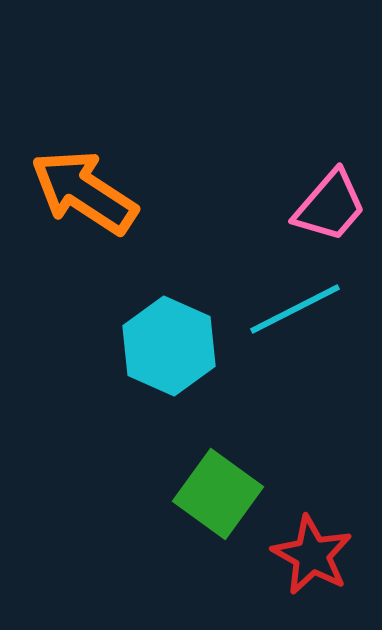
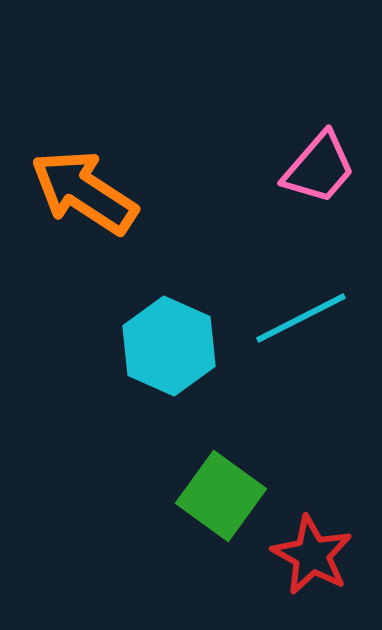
pink trapezoid: moved 11 px left, 38 px up
cyan line: moved 6 px right, 9 px down
green square: moved 3 px right, 2 px down
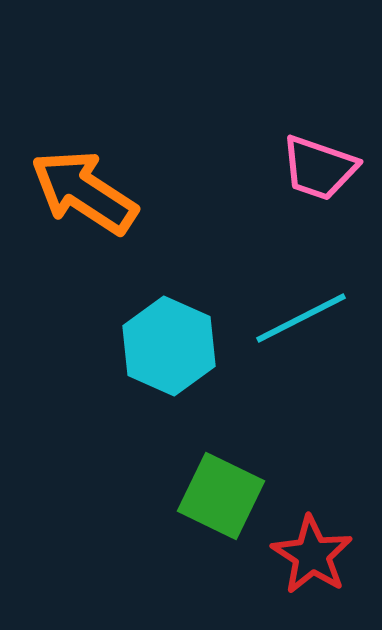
pink trapezoid: rotated 68 degrees clockwise
green square: rotated 10 degrees counterclockwise
red star: rotated 4 degrees clockwise
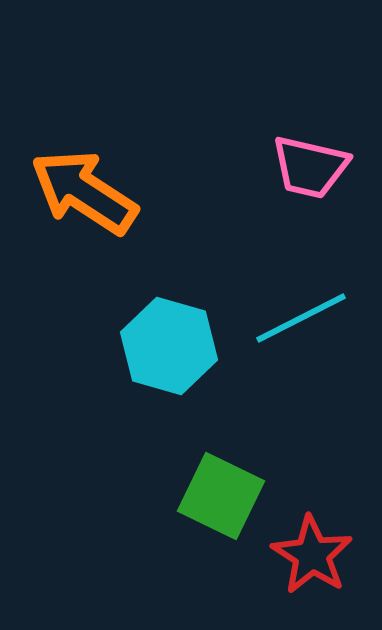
pink trapezoid: moved 9 px left, 1 px up; rotated 6 degrees counterclockwise
cyan hexagon: rotated 8 degrees counterclockwise
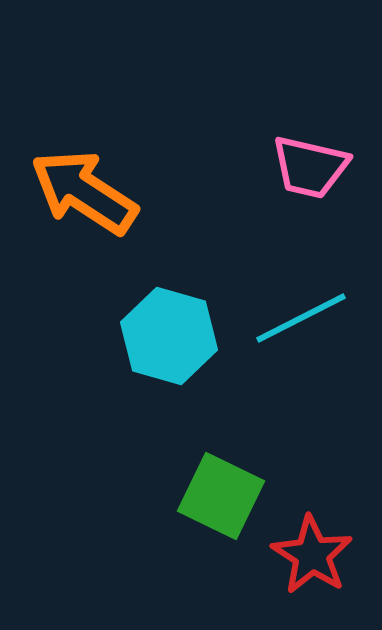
cyan hexagon: moved 10 px up
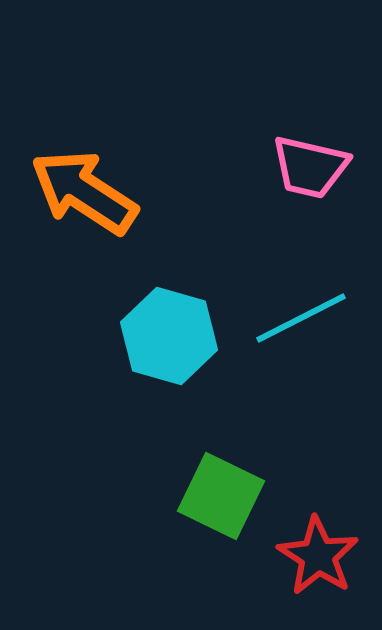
red star: moved 6 px right, 1 px down
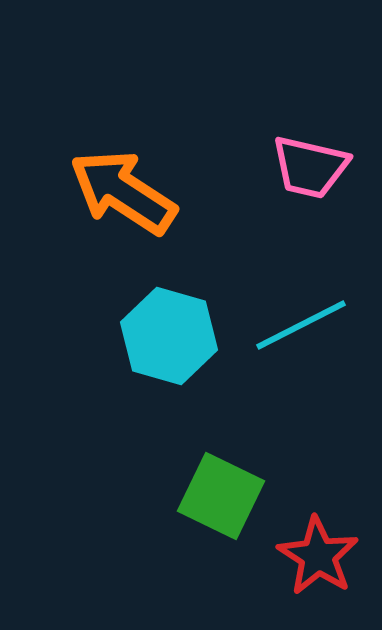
orange arrow: moved 39 px right
cyan line: moved 7 px down
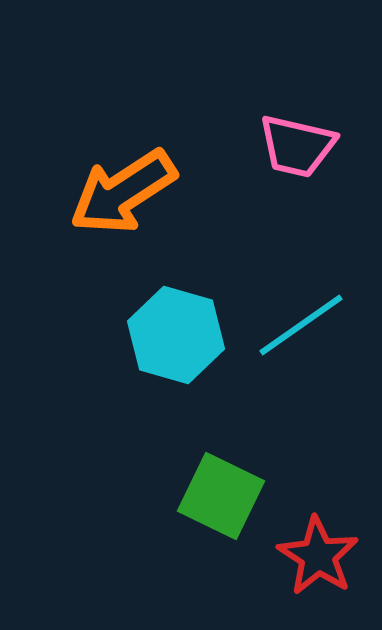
pink trapezoid: moved 13 px left, 21 px up
orange arrow: rotated 66 degrees counterclockwise
cyan line: rotated 8 degrees counterclockwise
cyan hexagon: moved 7 px right, 1 px up
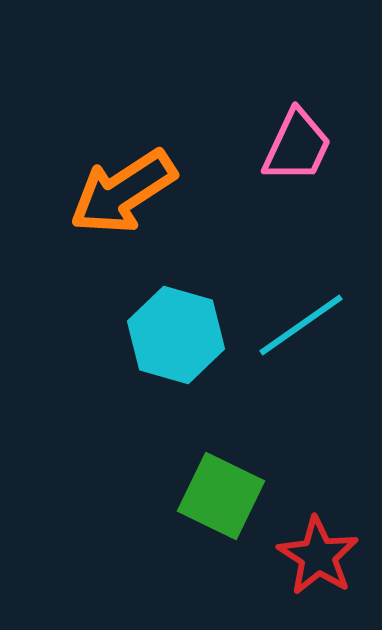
pink trapezoid: rotated 78 degrees counterclockwise
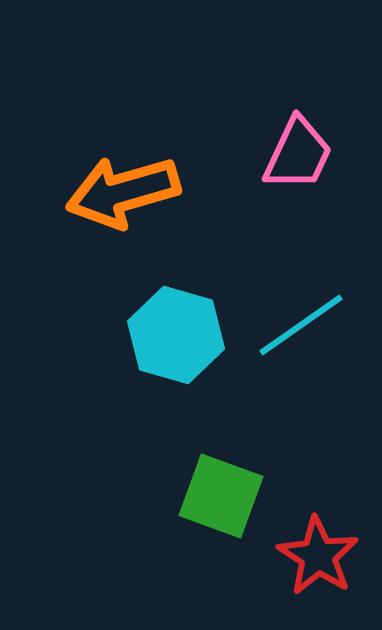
pink trapezoid: moved 1 px right, 8 px down
orange arrow: rotated 17 degrees clockwise
green square: rotated 6 degrees counterclockwise
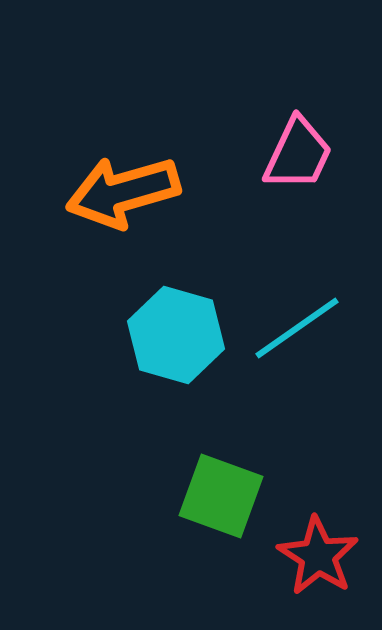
cyan line: moved 4 px left, 3 px down
